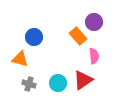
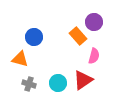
pink semicircle: rotated 21 degrees clockwise
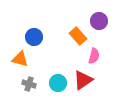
purple circle: moved 5 px right, 1 px up
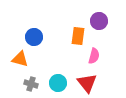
orange rectangle: rotated 48 degrees clockwise
red triangle: moved 4 px right, 3 px down; rotated 35 degrees counterclockwise
gray cross: moved 2 px right
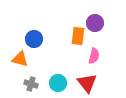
purple circle: moved 4 px left, 2 px down
blue circle: moved 2 px down
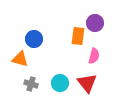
cyan circle: moved 2 px right
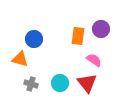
purple circle: moved 6 px right, 6 px down
pink semicircle: moved 4 px down; rotated 70 degrees counterclockwise
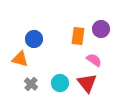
gray cross: rotated 24 degrees clockwise
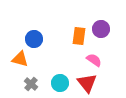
orange rectangle: moved 1 px right
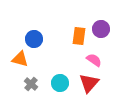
red triangle: moved 2 px right; rotated 20 degrees clockwise
